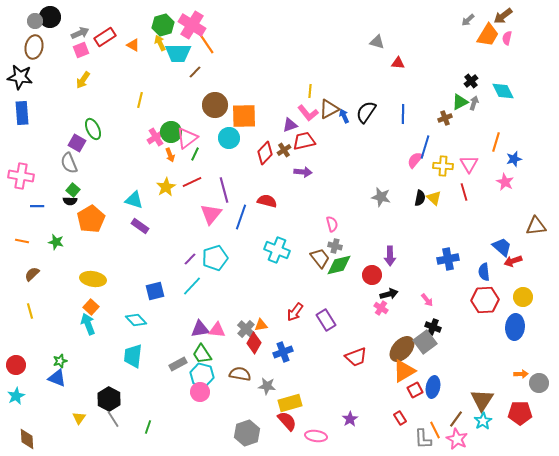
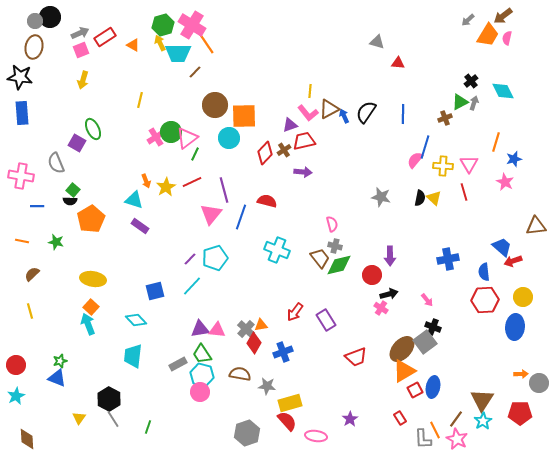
yellow arrow at (83, 80): rotated 18 degrees counterclockwise
orange arrow at (170, 155): moved 24 px left, 26 px down
gray semicircle at (69, 163): moved 13 px left
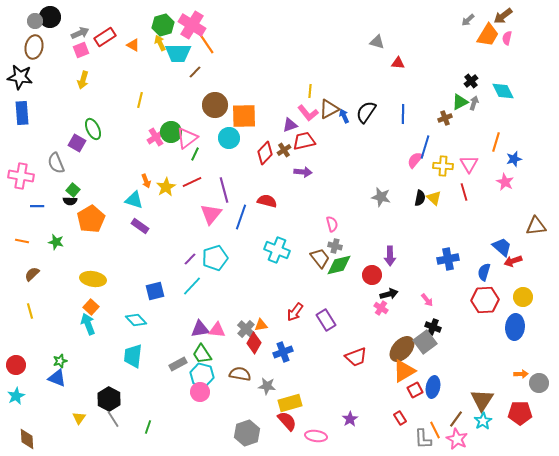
blue semicircle at (484, 272): rotated 24 degrees clockwise
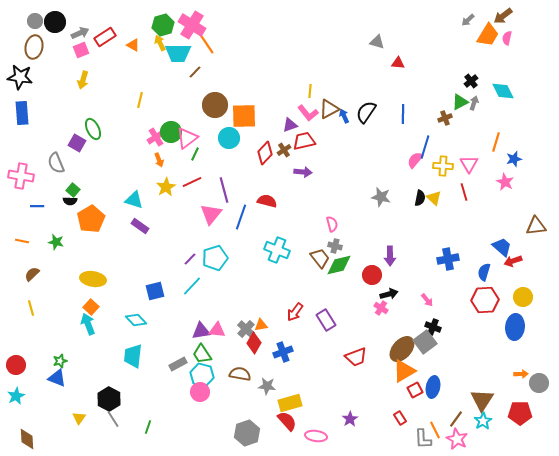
black circle at (50, 17): moved 5 px right, 5 px down
orange arrow at (146, 181): moved 13 px right, 21 px up
yellow line at (30, 311): moved 1 px right, 3 px up
purple triangle at (200, 329): moved 1 px right, 2 px down
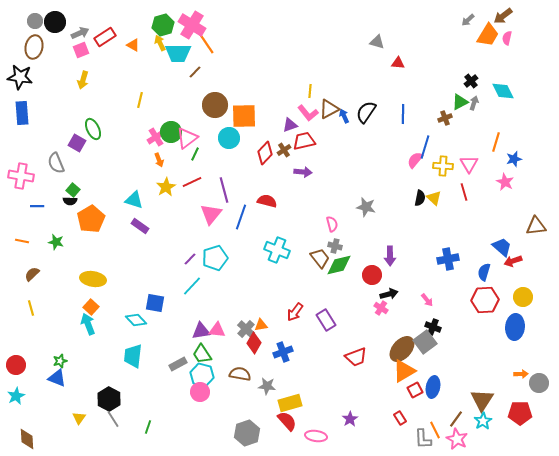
gray star at (381, 197): moved 15 px left, 10 px down
blue square at (155, 291): moved 12 px down; rotated 24 degrees clockwise
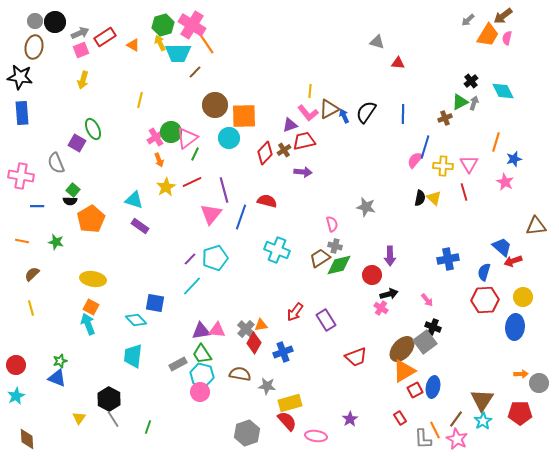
brown trapezoid at (320, 258): rotated 85 degrees counterclockwise
orange square at (91, 307): rotated 14 degrees counterclockwise
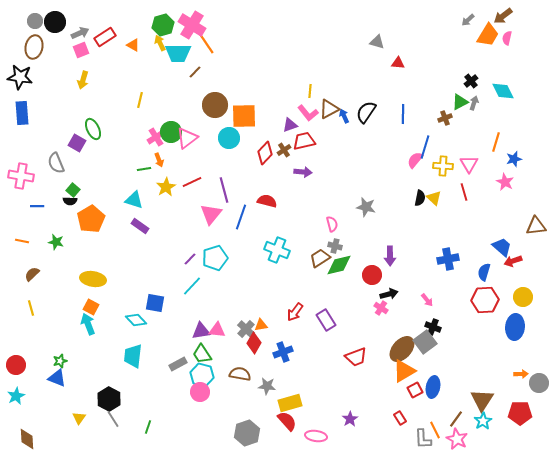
green line at (195, 154): moved 51 px left, 15 px down; rotated 56 degrees clockwise
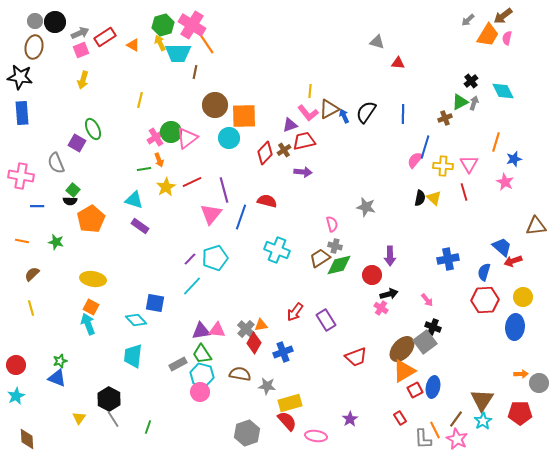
brown line at (195, 72): rotated 32 degrees counterclockwise
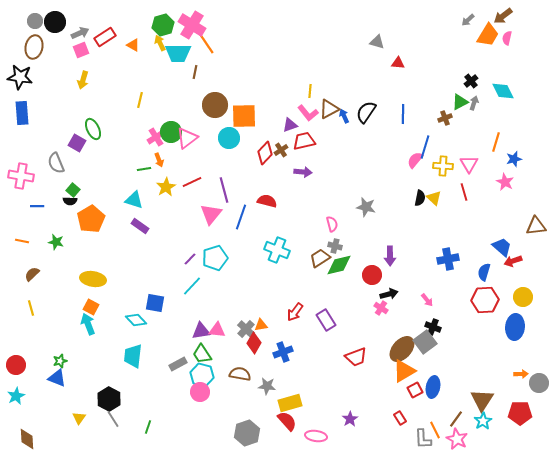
brown cross at (284, 150): moved 3 px left
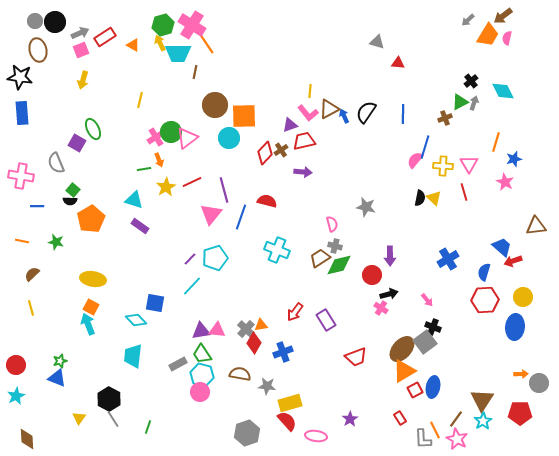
brown ellipse at (34, 47): moved 4 px right, 3 px down; rotated 25 degrees counterclockwise
blue cross at (448, 259): rotated 20 degrees counterclockwise
